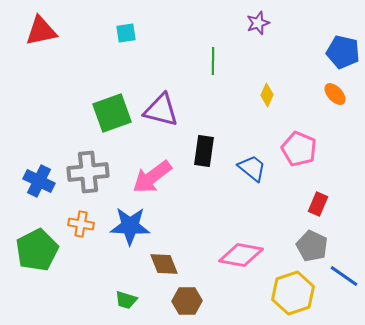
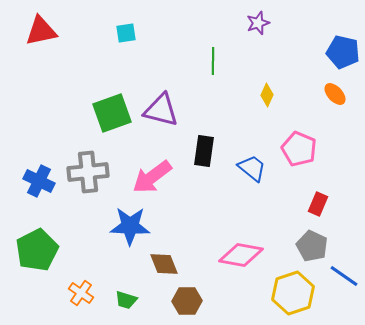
orange cross: moved 69 px down; rotated 25 degrees clockwise
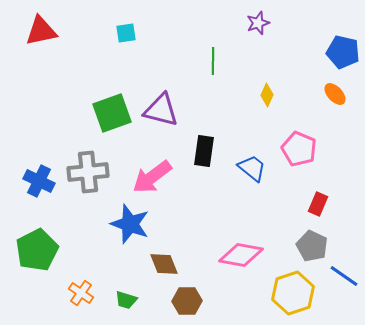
blue star: moved 2 px up; rotated 18 degrees clockwise
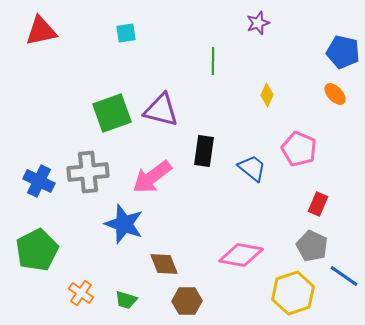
blue star: moved 6 px left
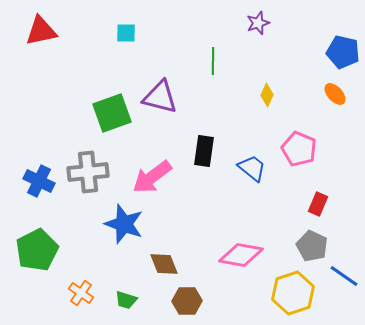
cyan square: rotated 10 degrees clockwise
purple triangle: moved 1 px left, 13 px up
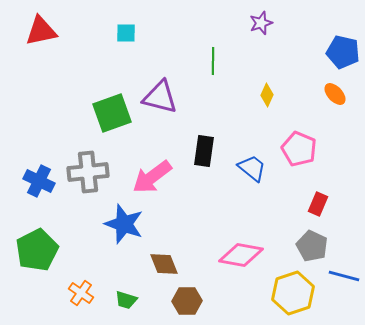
purple star: moved 3 px right
blue line: rotated 20 degrees counterclockwise
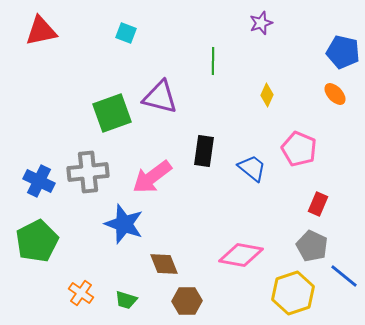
cyan square: rotated 20 degrees clockwise
green pentagon: moved 9 px up
blue line: rotated 24 degrees clockwise
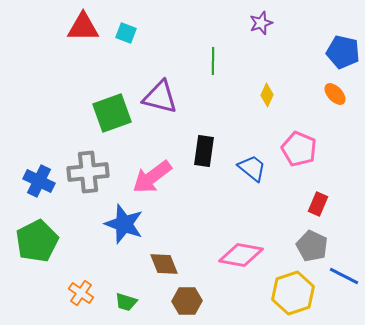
red triangle: moved 42 px right, 4 px up; rotated 12 degrees clockwise
blue line: rotated 12 degrees counterclockwise
green trapezoid: moved 2 px down
